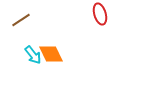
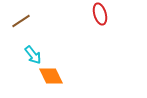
brown line: moved 1 px down
orange diamond: moved 22 px down
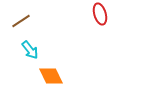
cyan arrow: moved 3 px left, 5 px up
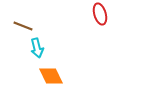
brown line: moved 2 px right, 5 px down; rotated 54 degrees clockwise
cyan arrow: moved 7 px right, 2 px up; rotated 24 degrees clockwise
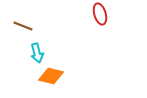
cyan arrow: moved 5 px down
orange diamond: rotated 50 degrees counterclockwise
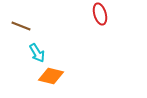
brown line: moved 2 px left
cyan arrow: rotated 18 degrees counterclockwise
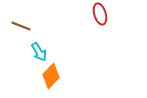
cyan arrow: moved 2 px right, 1 px up
orange diamond: rotated 60 degrees counterclockwise
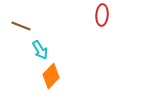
red ellipse: moved 2 px right, 1 px down; rotated 20 degrees clockwise
cyan arrow: moved 1 px right, 2 px up
